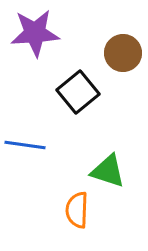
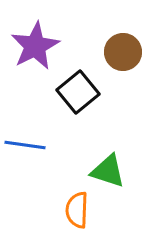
purple star: moved 13 px down; rotated 24 degrees counterclockwise
brown circle: moved 1 px up
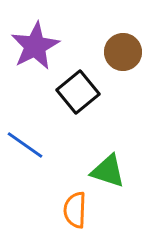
blue line: rotated 27 degrees clockwise
orange semicircle: moved 2 px left
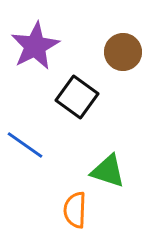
black square: moved 1 px left, 5 px down; rotated 15 degrees counterclockwise
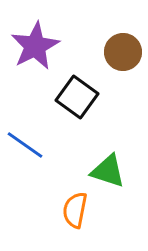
orange semicircle: rotated 9 degrees clockwise
